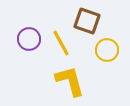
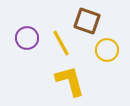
purple circle: moved 2 px left, 1 px up
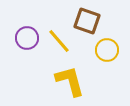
yellow line: moved 2 px left, 2 px up; rotated 12 degrees counterclockwise
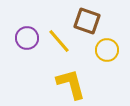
yellow L-shape: moved 1 px right, 3 px down
